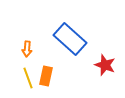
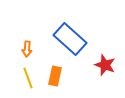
orange rectangle: moved 9 px right
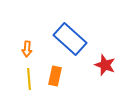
yellow line: moved 1 px right, 1 px down; rotated 15 degrees clockwise
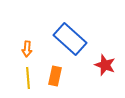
yellow line: moved 1 px left, 1 px up
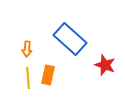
orange rectangle: moved 7 px left, 1 px up
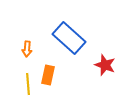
blue rectangle: moved 1 px left, 1 px up
yellow line: moved 6 px down
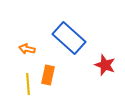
orange arrow: rotated 98 degrees clockwise
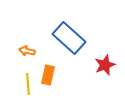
orange arrow: moved 2 px down
red star: rotated 30 degrees clockwise
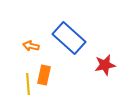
orange arrow: moved 4 px right, 5 px up
red star: rotated 10 degrees clockwise
orange rectangle: moved 4 px left
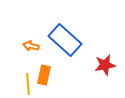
blue rectangle: moved 4 px left, 2 px down
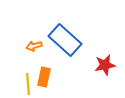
orange arrow: moved 3 px right; rotated 28 degrees counterclockwise
orange rectangle: moved 2 px down
